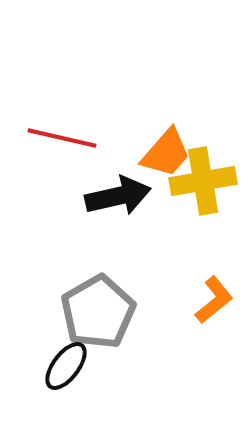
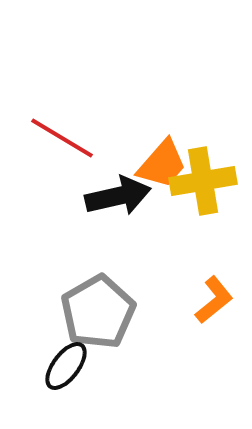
red line: rotated 18 degrees clockwise
orange trapezoid: moved 4 px left, 11 px down
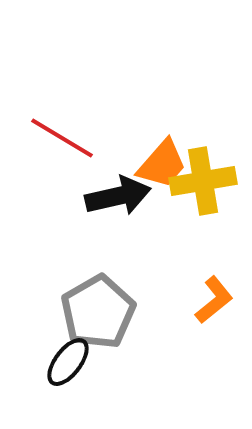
black ellipse: moved 2 px right, 4 px up
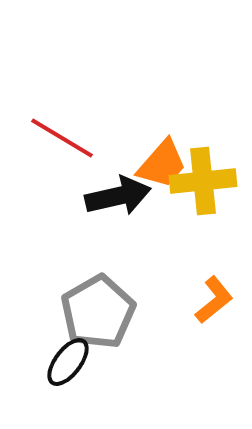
yellow cross: rotated 4 degrees clockwise
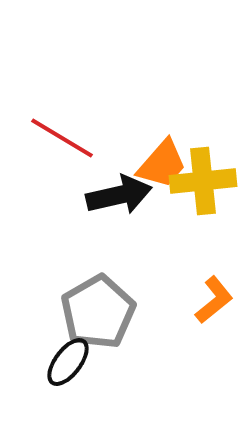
black arrow: moved 1 px right, 1 px up
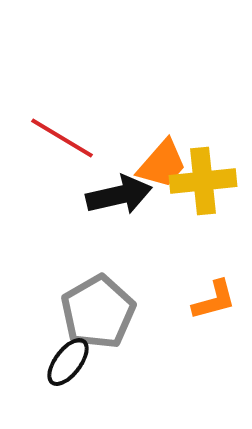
orange L-shape: rotated 24 degrees clockwise
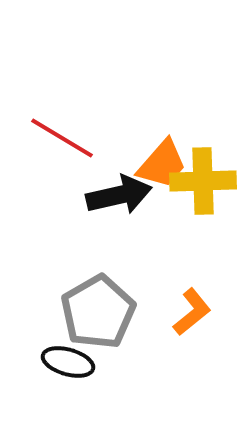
yellow cross: rotated 4 degrees clockwise
orange L-shape: moved 22 px left, 12 px down; rotated 24 degrees counterclockwise
black ellipse: rotated 69 degrees clockwise
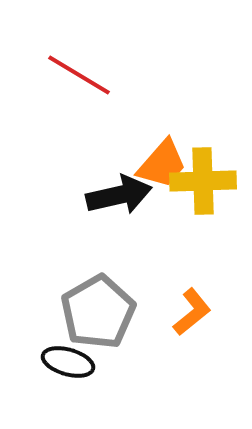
red line: moved 17 px right, 63 px up
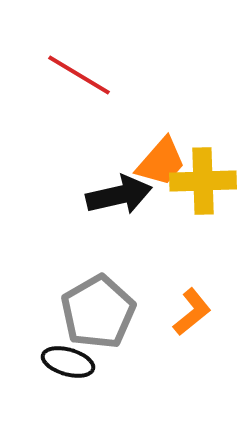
orange trapezoid: moved 1 px left, 2 px up
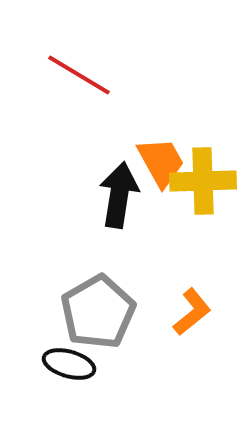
orange trapezoid: rotated 70 degrees counterclockwise
black arrow: rotated 68 degrees counterclockwise
black ellipse: moved 1 px right, 2 px down
